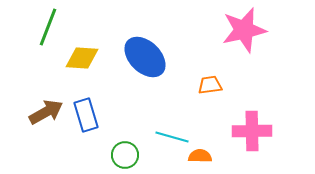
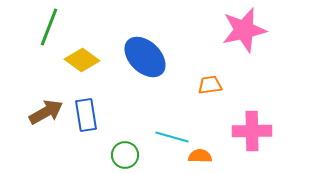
green line: moved 1 px right
yellow diamond: moved 2 px down; rotated 32 degrees clockwise
blue rectangle: rotated 8 degrees clockwise
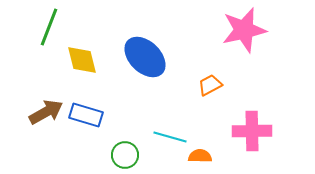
yellow diamond: rotated 40 degrees clockwise
orange trapezoid: rotated 20 degrees counterclockwise
blue rectangle: rotated 64 degrees counterclockwise
cyan line: moved 2 px left
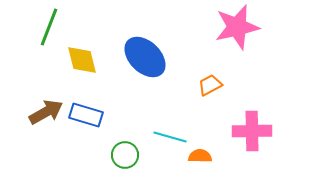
pink star: moved 7 px left, 3 px up
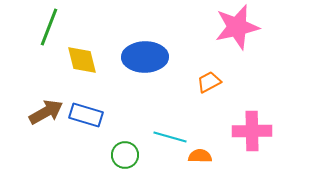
blue ellipse: rotated 45 degrees counterclockwise
orange trapezoid: moved 1 px left, 3 px up
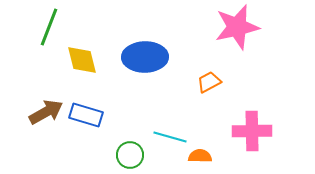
green circle: moved 5 px right
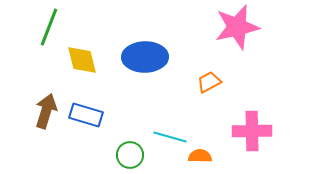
brown arrow: moved 1 px up; rotated 44 degrees counterclockwise
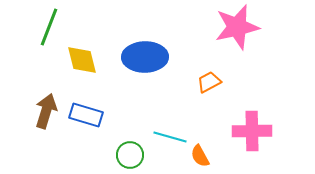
orange semicircle: rotated 120 degrees counterclockwise
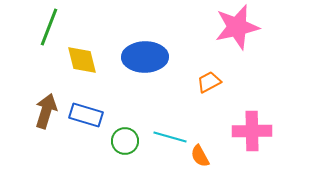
green circle: moved 5 px left, 14 px up
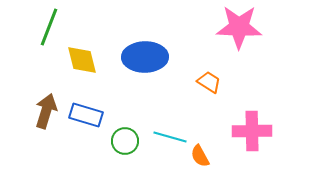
pink star: moved 2 px right; rotated 15 degrees clockwise
orange trapezoid: rotated 60 degrees clockwise
